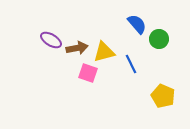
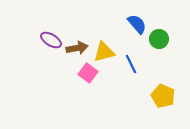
pink square: rotated 18 degrees clockwise
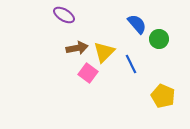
purple ellipse: moved 13 px right, 25 px up
yellow triangle: rotated 30 degrees counterclockwise
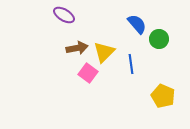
blue line: rotated 18 degrees clockwise
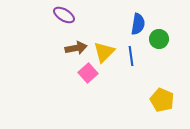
blue semicircle: moved 1 px right; rotated 50 degrees clockwise
brown arrow: moved 1 px left
blue line: moved 8 px up
pink square: rotated 12 degrees clockwise
yellow pentagon: moved 1 px left, 4 px down
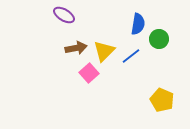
yellow triangle: moved 1 px up
blue line: rotated 60 degrees clockwise
pink square: moved 1 px right
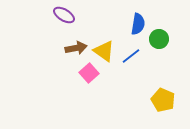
yellow triangle: rotated 40 degrees counterclockwise
yellow pentagon: moved 1 px right
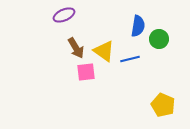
purple ellipse: rotated 55 degrees counterclockwise
blue semicircle: moved 2 px down
brown arrow: rotated 70 degrees clockwise
blue line: moved 1 px left, 3 px down; rotated 24 degrees clockwise
pink square: moved 3 px left, 1 px up; rotated 36 degrees clockwise
yellow pentagon: moved 5 px down
